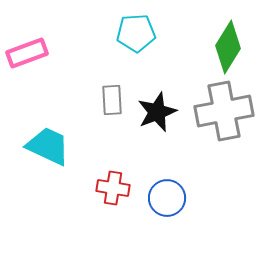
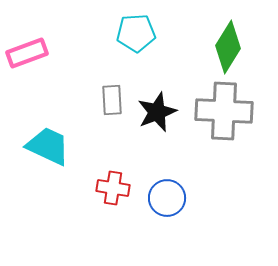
gray cross: rotated 14 degrees clockwise
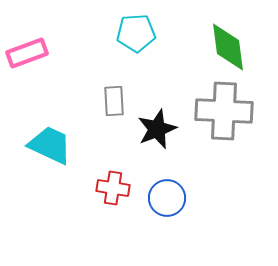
green diamond: rotated 39 degrees counterclockwise
gray rectangle: moved 2 px right, 1 px down
black star: moved 17 px down
cyan trapezoid: moved 2 px right, 1 px up
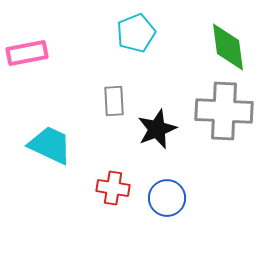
cyan pentagon: rotated 18 degrees counterclockwise
pink rectangle: rotated 9 degrees clockwise
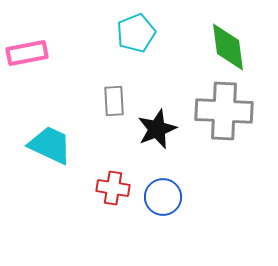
blue circle: moved 4 px left, 1 px up
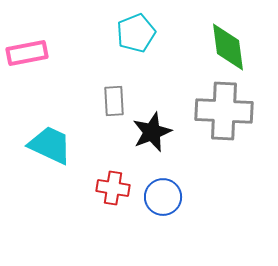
black star: moved 5 px left, 3 px down
